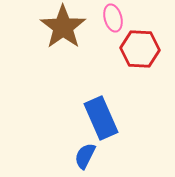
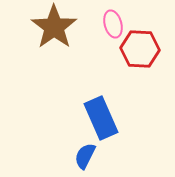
pink ellipse: moved 6 px down
brown star: moved 9 px left
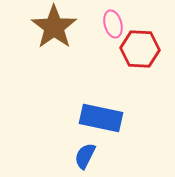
blue rectangle: rotated 54 degrees counterclockwise
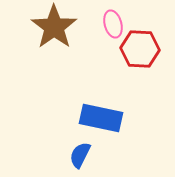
blue semicircle: moved 5 px left, 1 px up
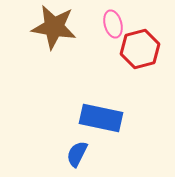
brown star: rotated 27 degrees counterclockwise
red hexagon: rotated 18 degrees counterclockwise
blue semicircle: moved 3 px left, 1 px up
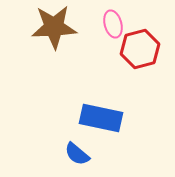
brown star: rotated 12 degrees counterclockwise
blue semicircle: rotated 76 degrees counterclockwise
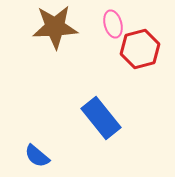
brown star: moved 1 px right
blue rectangle: rotated 39 degrees clockwise
blue semicircle: moved 40 px left, 2 px down
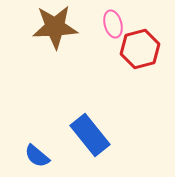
blue rectangle: moved 11 px left, 17 px down
